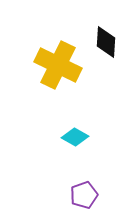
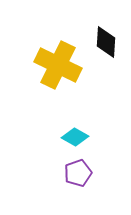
purple pentagon: moved 6 px left, 22 px up
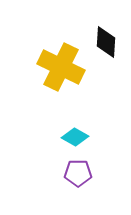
yellow cross: moved 3 px right, 2 px down
purple pentagon: rotated 20 degrees clockwise
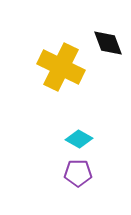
black diamond: moved 2 px right, 1 px down; rotated 24 degrees counterclockwise
cyan diamond: moved 4 px right, 2 px down
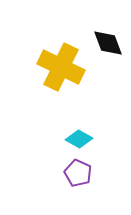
purple pentagon: rotated 24 degrees clockwise
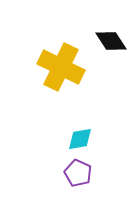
black diamond: moved 3 px right, 2 px up; rotated 12 degrees counterclockwise
cyan diamond: moved 1 px right; rotated 40 degrees counterclockwise
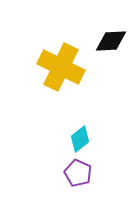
black diamond: rotated 60 degrees counterclockwise
cyan diamond: rotated 28 degrees counterclockwise
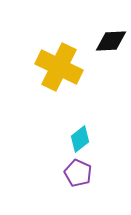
yellow cross: moved 2 px left
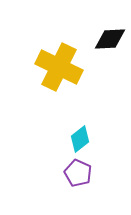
black diamond: moved 1 px left, 2 px up
